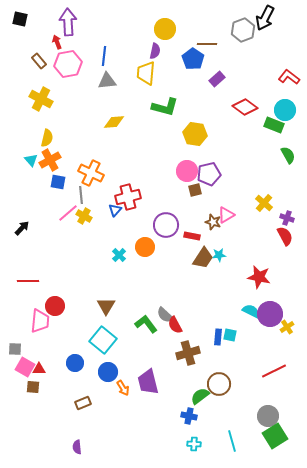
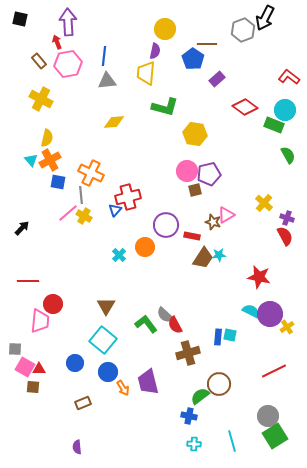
red circle at (55, 306): moved 2 px left, 2 px up
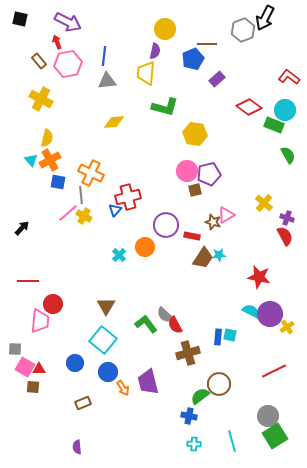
purple arrow at (68, 22): rotated 120 degrees clockwise
blue pentagon at (193, 59): rotated 15 degrees clockwise
red diamond at (245, 107): moved 4 px right
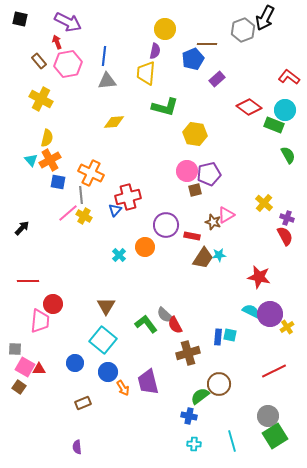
brown square at (33, 387): moved 14 px left; rotated 32 degrees clockwise
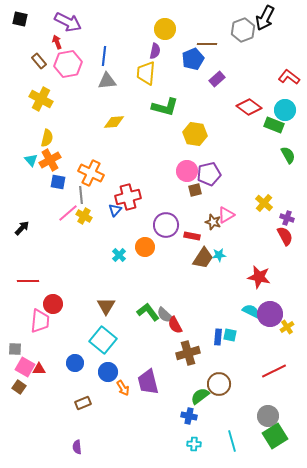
green L-shape at (146, 324): moved 2 px right, 12 px up
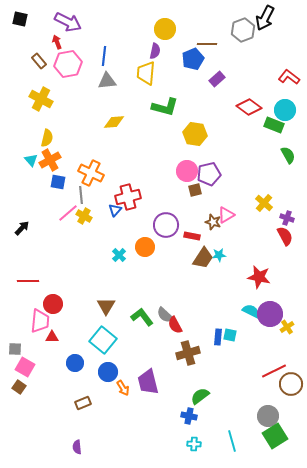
green L-shape at (148, 312): moved 6 px left, 5 px down
red triangle at (39, 369): moved 13 px right, 32 px up
brown circle at (219, 384): moved 72 px right
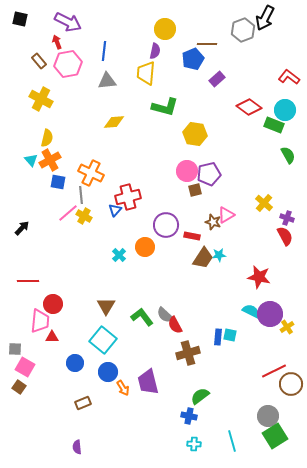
blue line at (104, 56): moved 5 px up
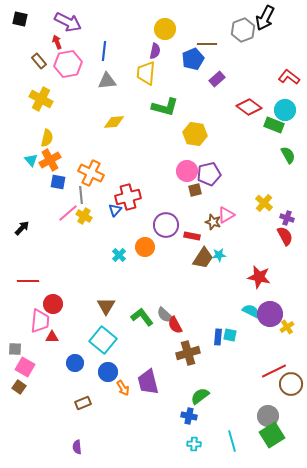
green square at (275, 436): moved 3 px left, 1 px up
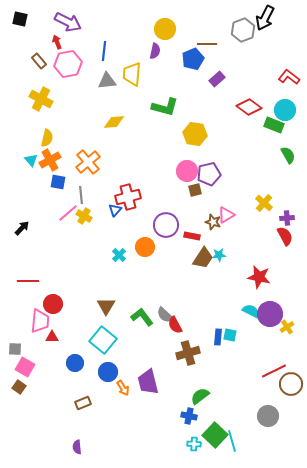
yellow trapezoid at (146, 73): moved 14 px left, 1 px down
orange cross at (91, 173): moved 3 px left, 11 px up; rotated 25 degrees clockwise
purple cross at (287, 218): rotated 24 degrees counterclockwise
green square at (272, 435): moved 57 px left; rotated 15 degrees counterclockwise
